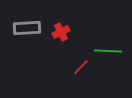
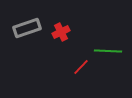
gray rectangle: rotated 16 degrees counterclockwise
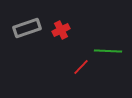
red cross: moved 2 px up
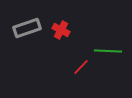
red cross: rotated 36 degrees counterclockwise
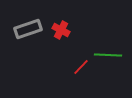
gray rectangle: moved 1 px right, 1 px down
green line: moved 4 px down
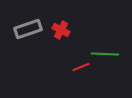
green line: moved 3 px left, 1 px up
red line: rotated 24 degrees clockwise
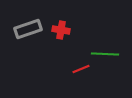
red cross: rotated 18 degrees counterclockwise
red line: moved 2 px down
